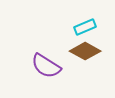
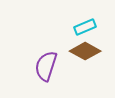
purple semicircle: rotated 76 degrees clockwise
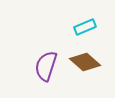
brown diamond: moved 11 px down; rotated 12 degrees clockwise
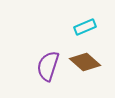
purple semicircle: moved 2 px right
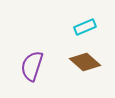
purple semicircle: moved 16 px left
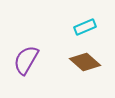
purple semicircle: moved 6 px left, 6 px up; rotated 12 degrees clockwise
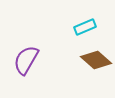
brown diamond: moved 11 px right, 2 px up
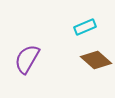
purple semicircle: moved 1 px right, 1 px up
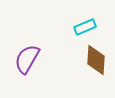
brown diamond: rotated 52 degrees clockwise
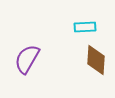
cyan rectangle: rotated 20 degrees clockwise
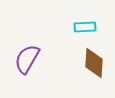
brown diamond: moved 2 px left, 3 px down
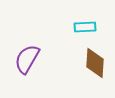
brown diamond: moved 1 px right
